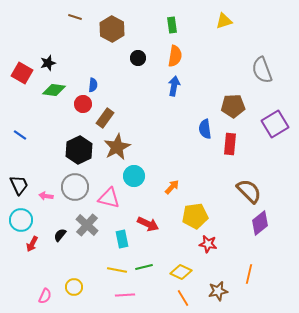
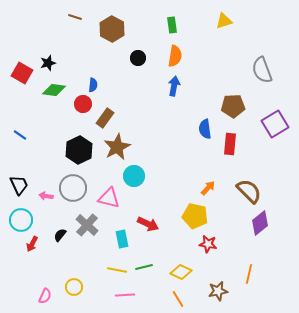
gray circle at (75, 187): moved 2 px left, 1 px down
orange arrow at (172, 187): moved 36 px right, 1 px down
yellow pentagon at (195, 216): rotated 20 degrees clockwise
orange line at (183, 298): moved 5 px left, 1 px down
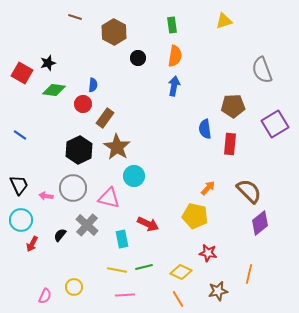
brown hexagon at (112, 29): moved 2 px right, 3 px down
brown star at (117, 147): rotated 12 degrees counterclockwise
red star at (208, 244): moved 9 px down
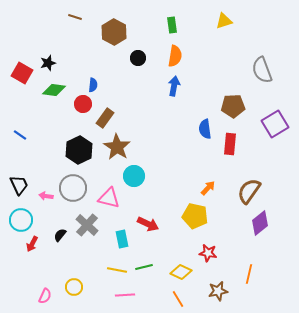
brown semicircle at (249, 191): rotated 100 degrees counterclockwise
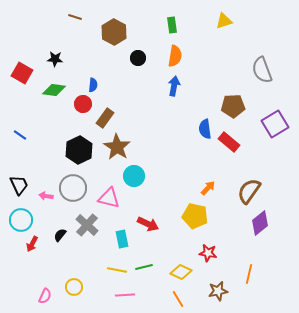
black star at (48, 63): moved 7 px right, 4 px up; rotated 21 degrees clockwise
red rectangle at (230, 144): moved 1 px left, 2 px up; rotated 55 degrees counterclockwise
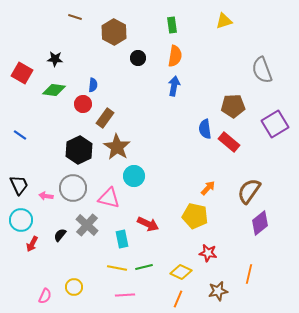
yellow line at (117, 270): moved 2 px up
orange line at (178, 299): rotated 54 degrees clockwise
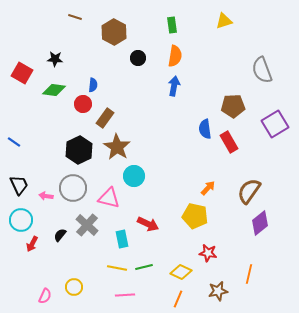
blue line at (20, 135): moved 6 px left, 7 px down
red rectangle at (229, 142): rotated 20 degrees clockwise
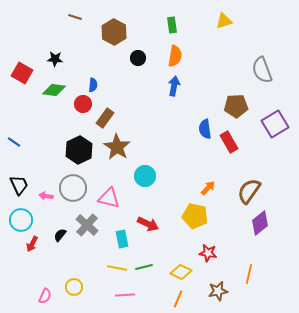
brown pentagon at (233, 106): moved 3 px right
cyan circle at (134, 176): moved 11 px right
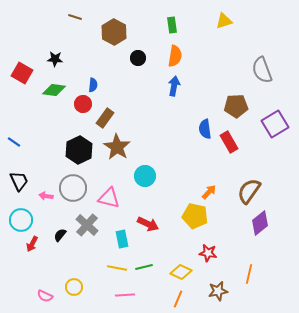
black trapezoid at (19, 185): moved 4 px up
orange arrow at (208, 188): moved 1 px right, 4 px down
pink semicircle at (45, 296): rotated 91 degrees clockwise
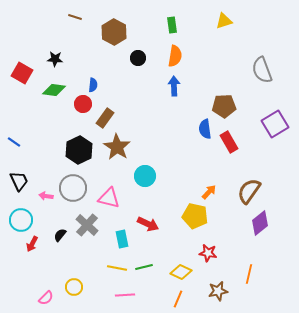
blue arrow at (174, 86): rotated 12 degrees counterclockwise
brown pentagon at (236, 106): moved 12 px left
pink semicircle at (45, 296): moved 1 px right, 2 px down; rotated 70 degrees counterclockwise
